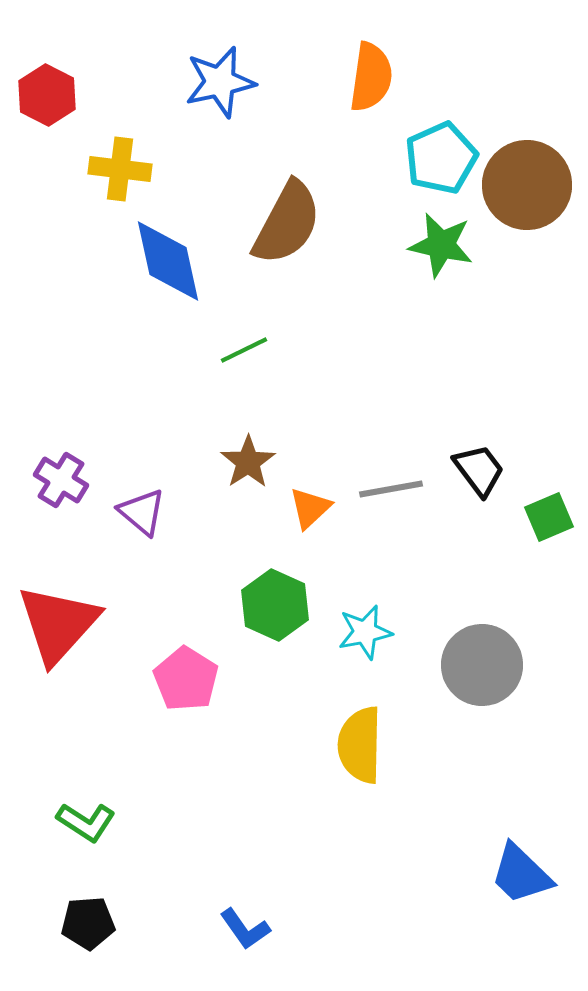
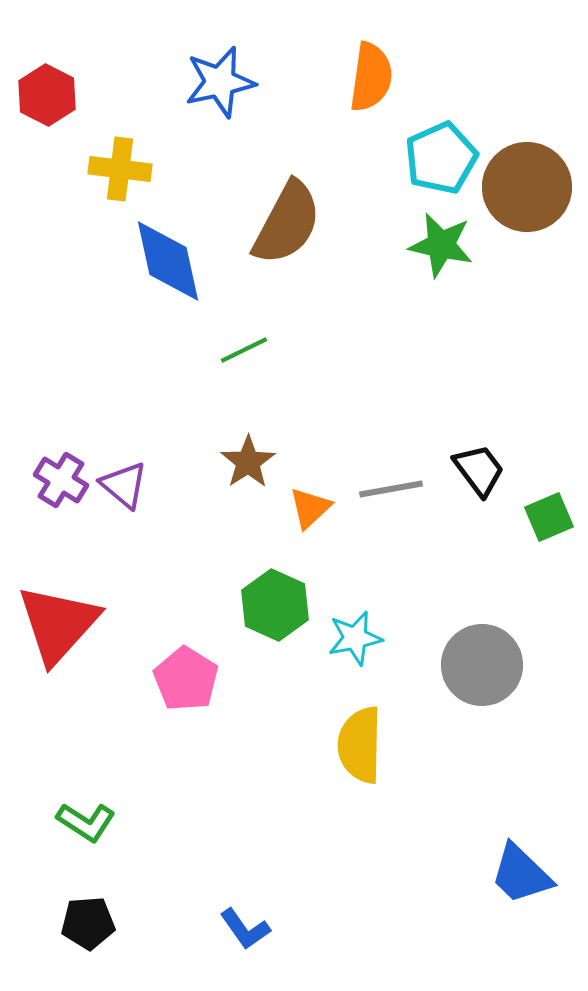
brown circle: moved 2 px down
purple triangle: moved 18 px left, 27 px up
cyan star: moved 10 px left, 6 px down
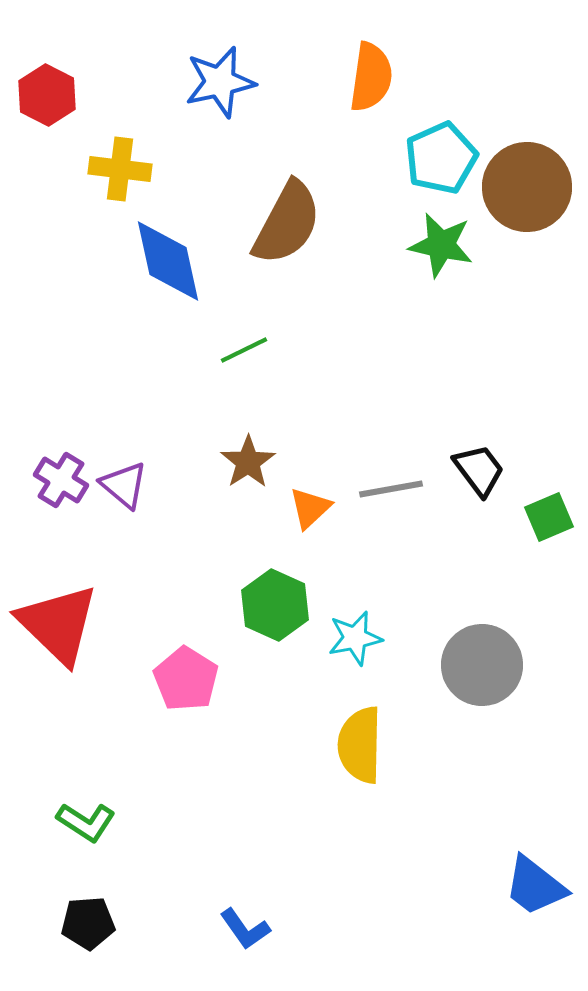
red triangle: rotated 28 degrees counterclockwise
blue trapezoid: moved 14 px right, 12 px down; rotated 6 degrees counterclockwise
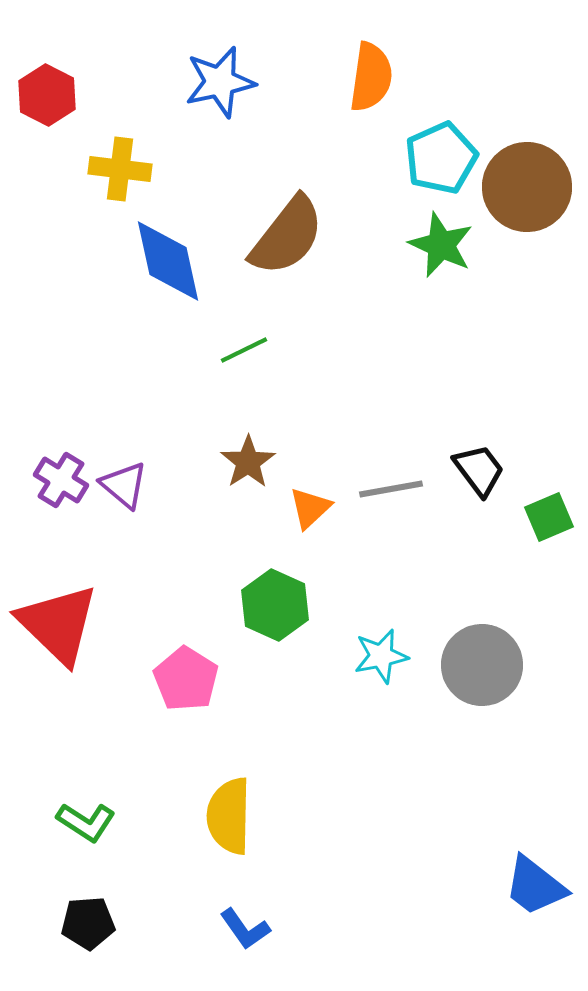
brown semicircle: moved 13 px down; rotated 10 degrees clockwise
green star: rotated 12 degrees clockwise
cyan star: moved 26 px right, 18 px down
yellow semicircle: moved 131 px left, 71 px down
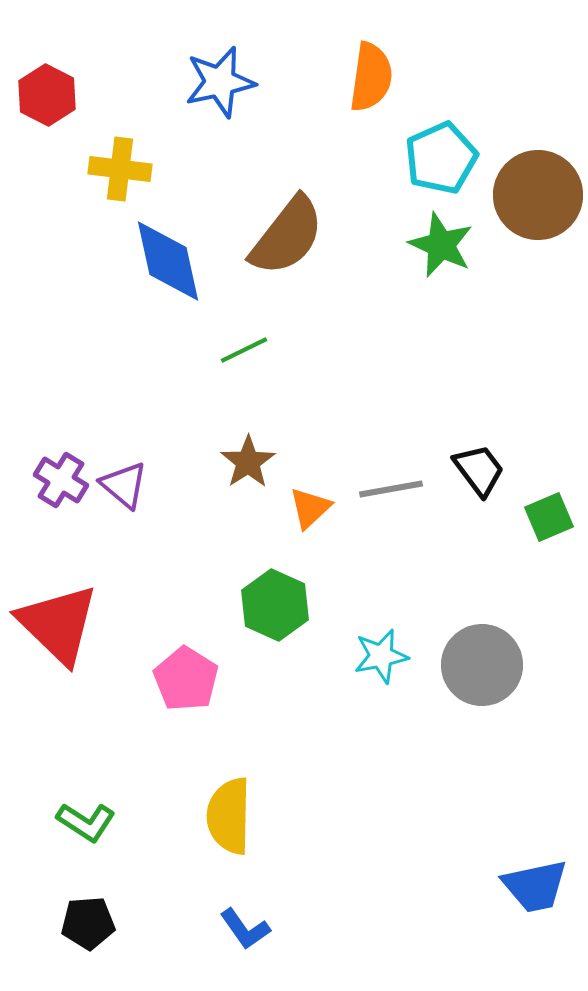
brown circle: moved 11 px right, 8 px down
blue trapezoid: rotated 50 degrees counterclockwise
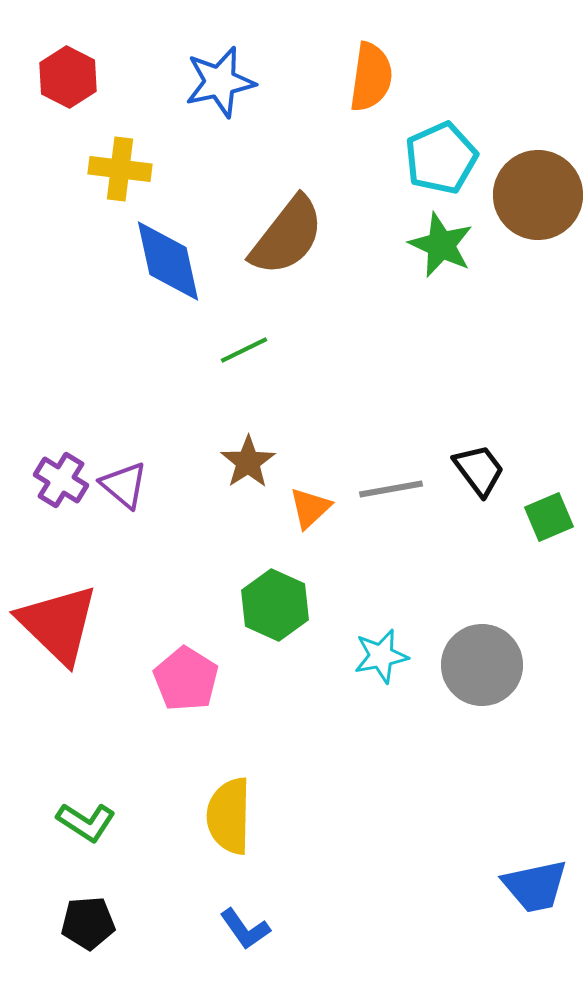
red hexagon: moved 21 px right, 18 px up
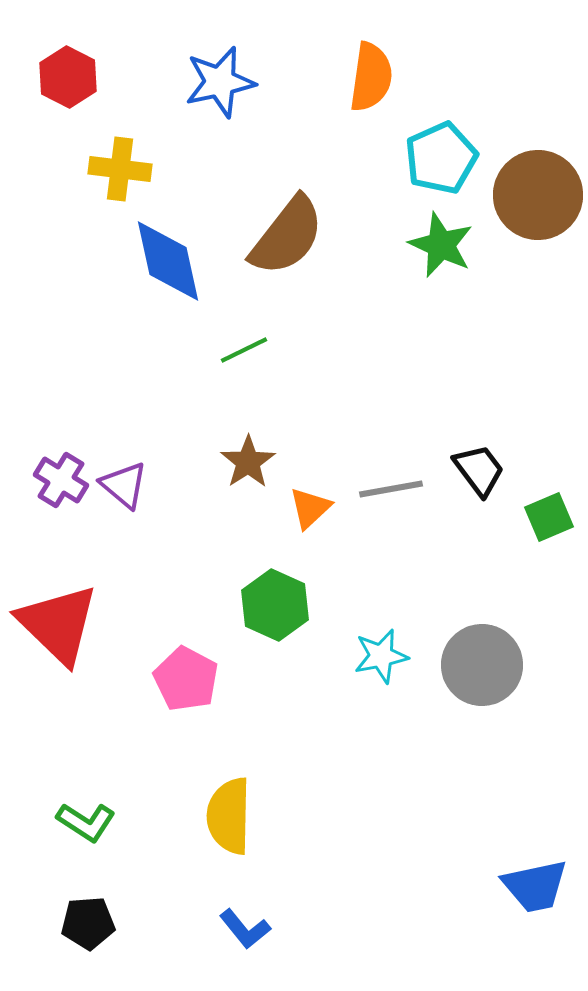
pink pentagon: rotated 4 degrees counterclockwise
blue L-shape: rotated 4 degrees counterclockwise
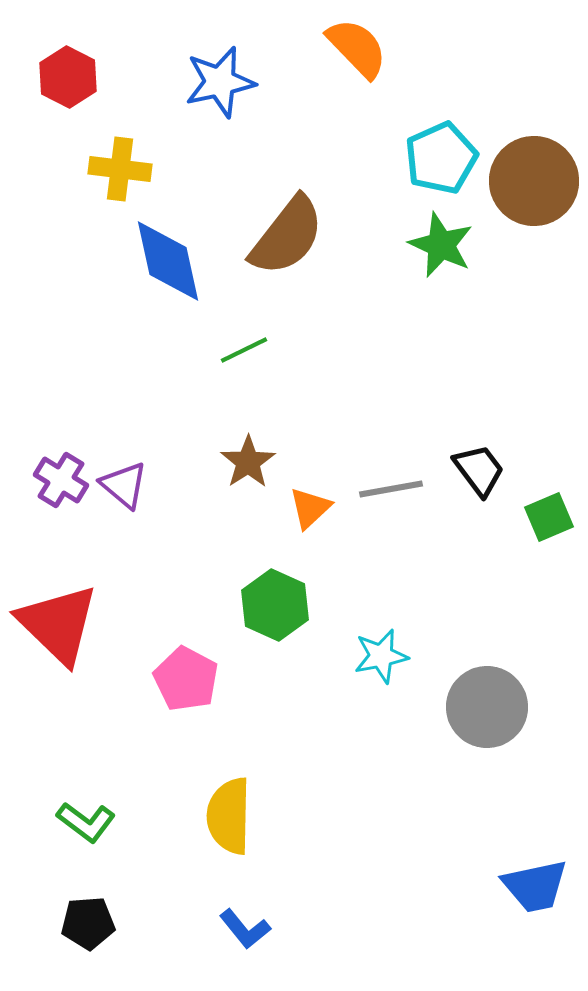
orange semicircle: moved 14 px left, 29 px up; rotated 52 degrees counterclockwise
brown circle: moved 4 px left, 14 px up
gray circle: moved 5 px right, 42 px down
green L-shape: rotated 4 degrees clockwise
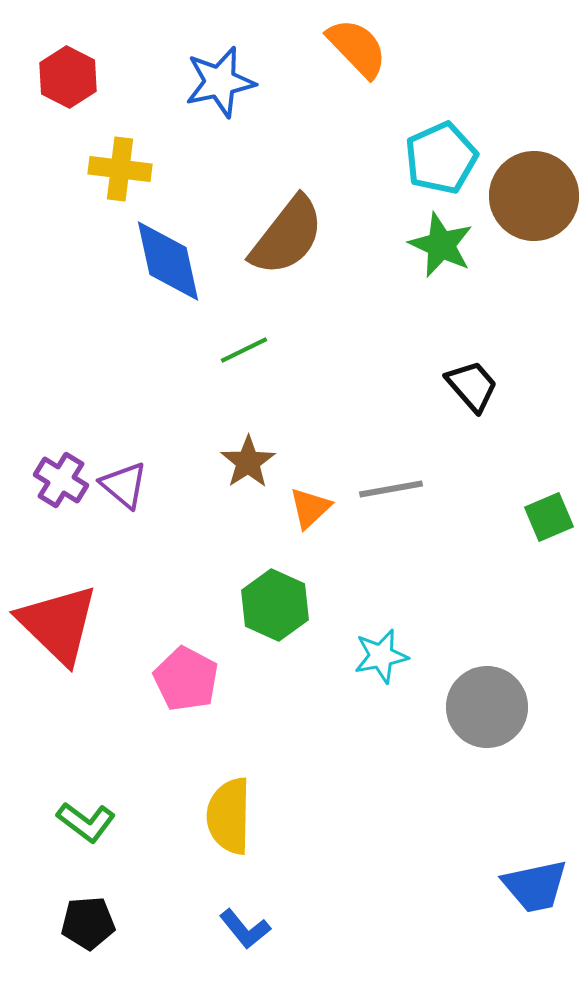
brown circle: moved 15 px down
black trapezoid: moved 7 px left, 84 px up; rotated 4 degrees counterclockwise
